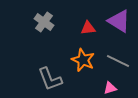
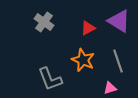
red triangle: rotated 21 degrees counterclockwise
gray line: rotated 45 degrees clockwise
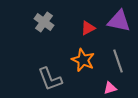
purple triangle: rotated 20 degrees counterclockwise
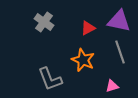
gray line: moved 2 px right, 9 px up
pink triangle: moved 2 px right, 2 px up
